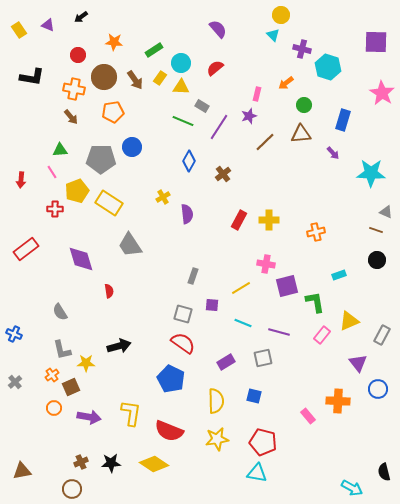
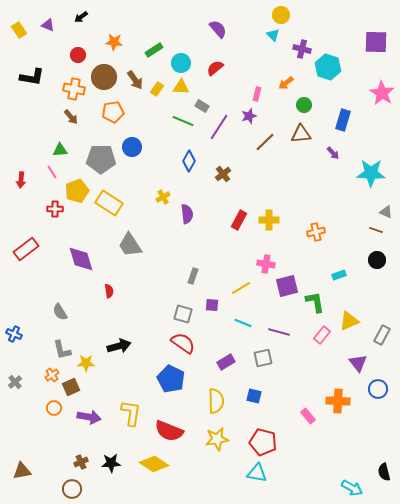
yellow rectangle at (160, 78): moved 3 px left, 11 px down
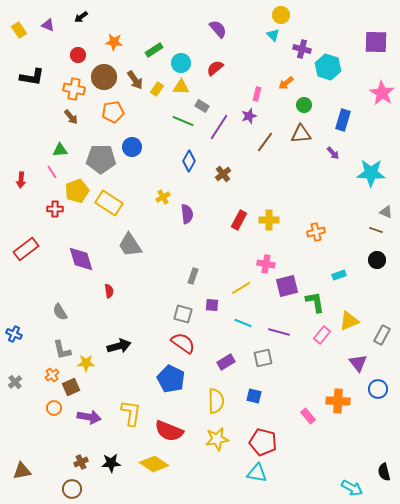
brown line at (265, 142): rotated 10 degrees counterclockwise
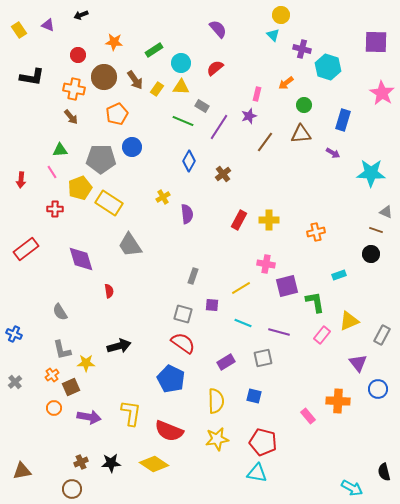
black arrow at (81, 17): moved 2 px up; rotated 16 degrees clockwise
orange pentagon at (113, 112): moved 4 px right, 2 px down; rotated 15 degrees counterclockwise
purple arrow at (333, 153): rotated 16 degrees counterclockwise
yellow pentagon at (77, 191): moved 3 px right, 3 px up
black circle at (377, 260): moved 6 px left, 6 px up
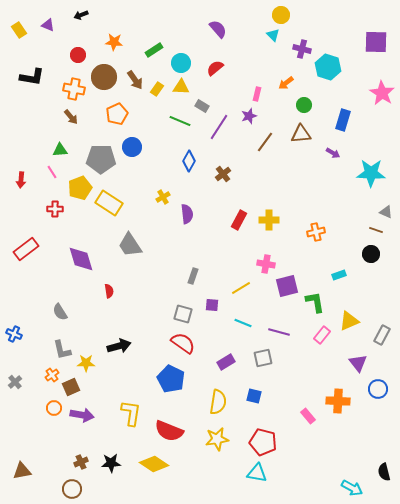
green line at (183, 121): moved 3 px left
yellow semicircle at (216, 401): moved 2 px right, 1 px down; rotated 10 degrees clockwise
purple arrow at (89, 417): moved 7 px left, 2 px up
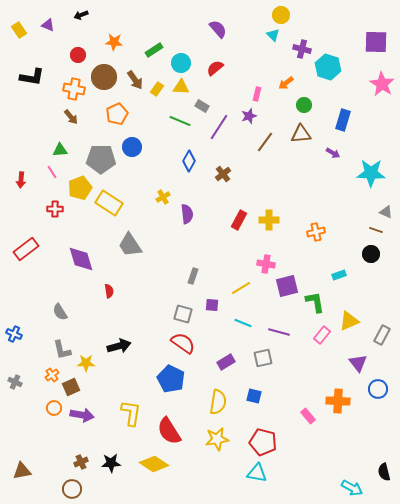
pink star at (382, 93): moved 9 px up
gray cross at (15, 382): rotated 24 degrees counterclockwise
red semicircle at (169, 431): rotated 36 degrees clockwise
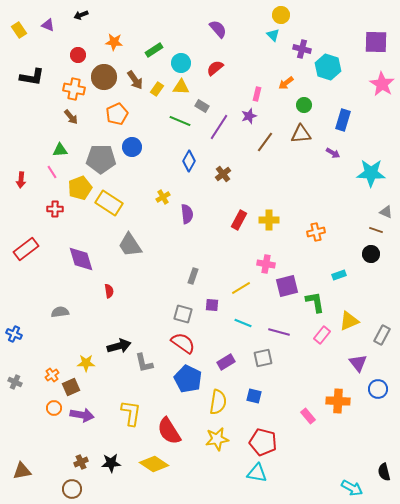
gray semicircle at (60, 312): rotated 114 degrees clockwise
gray L-shape at (62, 350): moved 82 px right, 13 px down
blue pentagon at (171, 379): moved 17 px right
